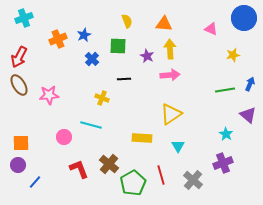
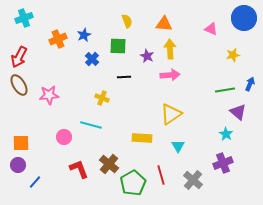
black line: moved 2 px up
purple triangle: moved 10 px left, 3 px up
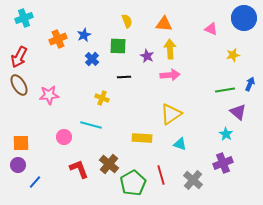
cyan triangle: moved 2 px right, 2 px up; rotated 40 degrees counterclockwise
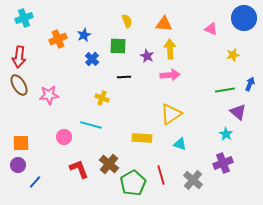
red arrow: rotated 20 degrees counterclockwise
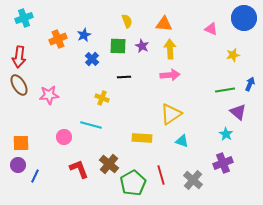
purple star: moved 5 px left, 10 px up
cyan triangle: moved 2 px right, 3 px up
blue line: moved 6 px up; rotated 16 degrees counterclockwise
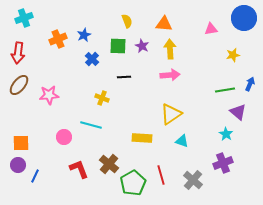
pink triangle: rotated 32 degrees counterclockwise
red arrow: moved 1 px left, 4 px up
brown ellipse: rotated 70 degrees clockwise
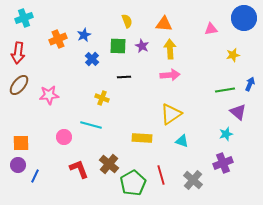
cyan star: rotated 24 degrees clockwise
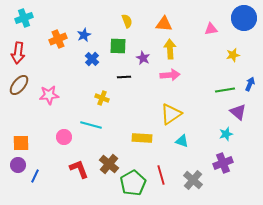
purple star: moved 1 px right, 12 px down
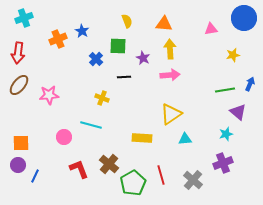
blue star: moved 2 px left, 4 px up; rotated 16 degrees counterclockwise
blue cross: moved 4 px right
cyan triangle: moved 3 px right, 2 px up; rotated 24 degrees counterclockwise
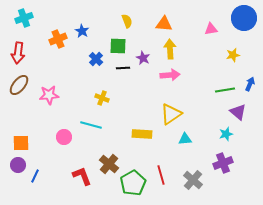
black line: moved 1 px left, 9 px up
yellow rectangle: moved 4 px up
red L-shape: moved 3 px right, 7 px down
